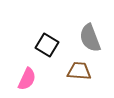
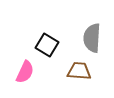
gray semicircle: moved 2 px right; rotated 24 degrees clockwise
pink semicircle: moved 2 px left, 7 px up
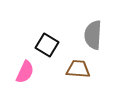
gray semicircle: moved 1 px right, 3 px up
brown trapezoid: moved 1 px left, 2 px up
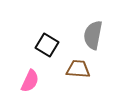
gray semicircle: rotated 8 degrees clockwise
pink semicircle: moved 5 px right, 9 px down
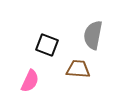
black square: rotated 10 degrees counterclockwise
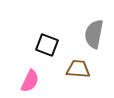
gray semicircle: moved 1 px right, 1 px up
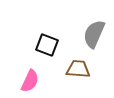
gray semicircle: rotated 12 degrees clockwise
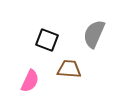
black square: moved 5 px up
brown trapezoid: moved 9 px left
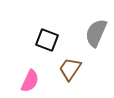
gray semicircle: moved 2 px right, 1 px up
brown trapezoid: moved 1 px right; rotated 60 degrees counterclockwise
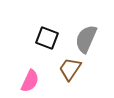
gray semicircle: moved 10 px left, 6 px down
black square: moved 2 px up
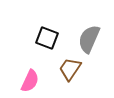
gray semicircle: moved 3 px right
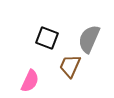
brown trapezoid: moved 3 px up; rotated 10 degrees counterclockwise
